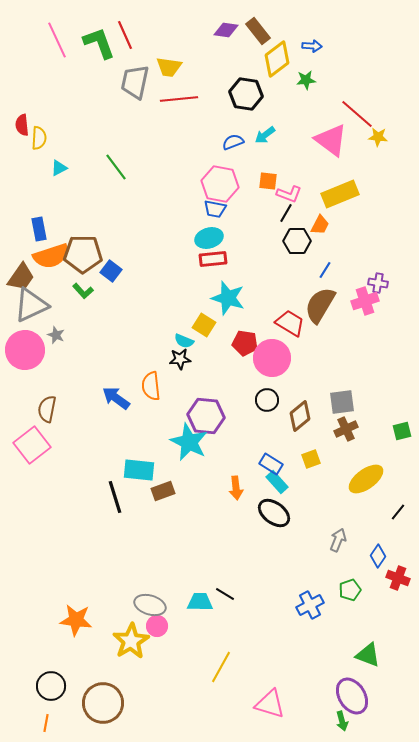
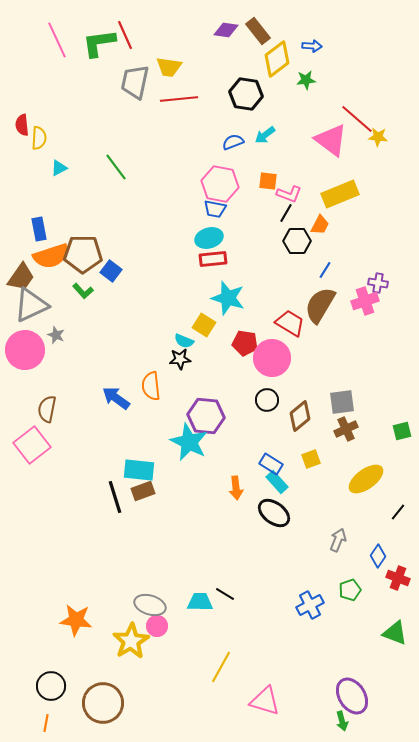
green L-shape at (99, 43): rotated 78 degrees counterclockwise
red line at (357, 114): moved 5 px down
brown rectangle at (163, 491): moved 20 px left
green triangle at (368, 655): moved 27 px right, 22 px up
pink triangle at (270, 704): moved 5 px left, 3 px up
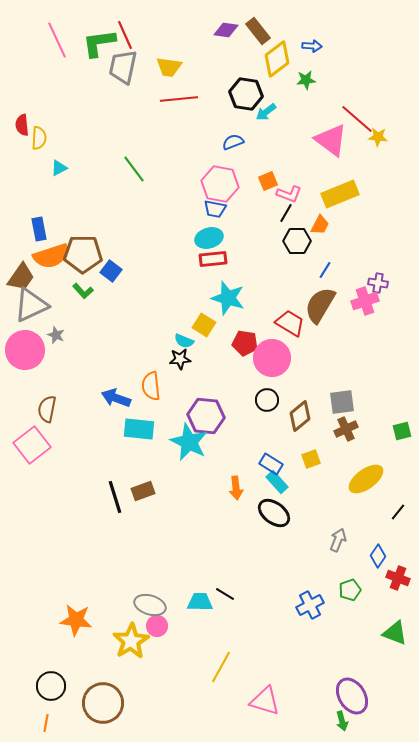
gray trapezoid at (135, 82): moved 12 px left, 15 px up
cyan arrow at (265, 135): moved 1 px right, 23 px up
green line at (116, 167): moved 18 px right, 2 px down
orange square at (268, 181): rotated 30 degrees counterclockwise
blue arrow at (116, 398): rotated 16 degrees counterclockwise
cyan rectangle at (139, 470): moved 41 px up
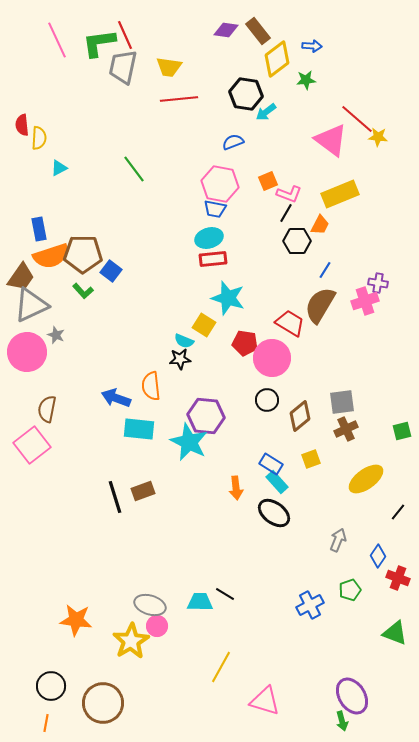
pink circle at (25, 350): moved 2 px right, 2 px down
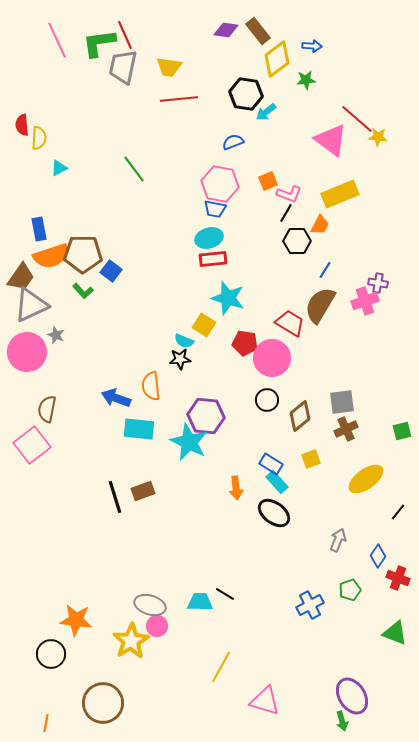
black circle at (51, 686): moved 32 px up
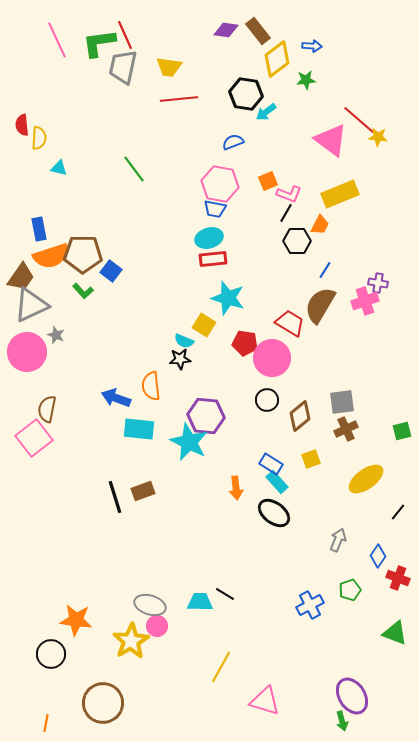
red line at (357, 119): moved 2 px right, 1 px down
cyan triangle at (59, 168): rotated 42 degrees clockwise
pink square at (32, 445): moved 2 px right, 7 px up
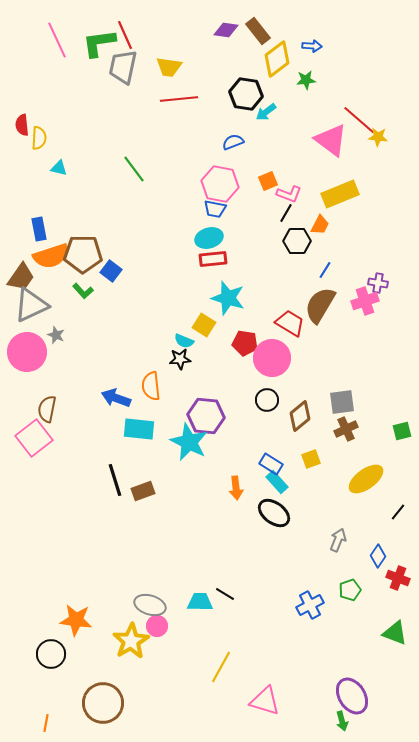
black line at (115, 497): moved 17 px up
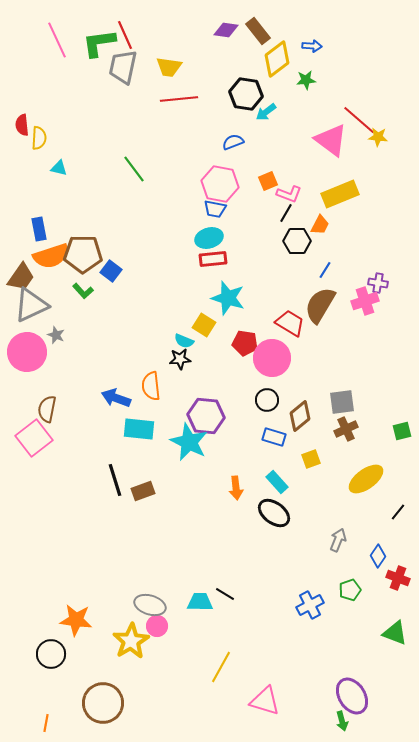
blue rectangle at (271, 464): moved 3 px right, 27 px up; rotated 15 degrees counterclockwise
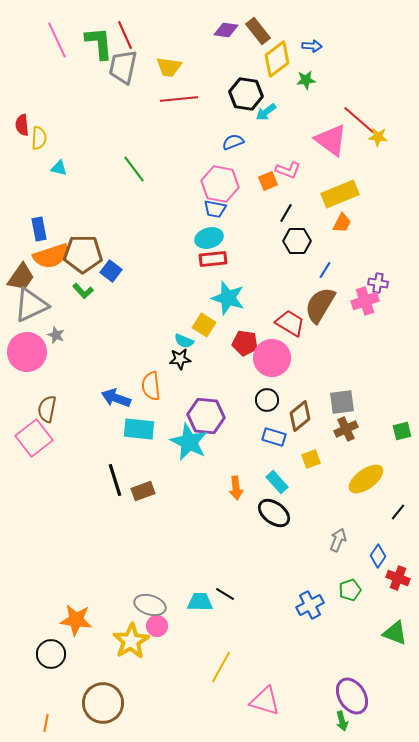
green L-shape at (99, 43): rotated 93 degrees clockwise
pink L-shape at (289, 194): moved 1 px left, 24 px up
orange trapezoid at (320, 225): moved 22 px right, 2 px up
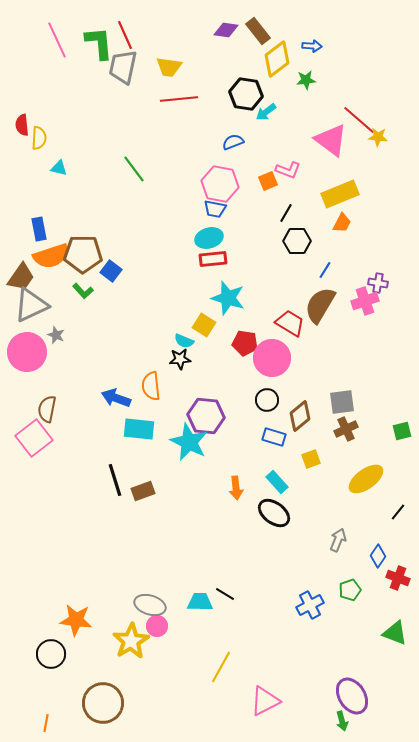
pink triangle at (265, 701): rotated 44 degrees counterclockwise
